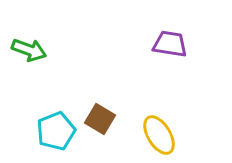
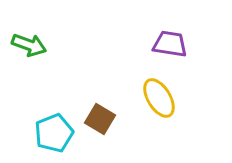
green arrow: moved 5 px up
cyan pentagon: moved 2 px left, 2 px down
yellow ellipse: moved 37 px up
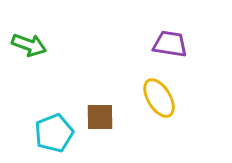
brown square: moved 2 px up; rotated 32 degrees counterclockwise
